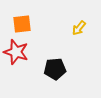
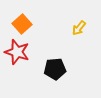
orange square: rotated 36 degrees counterclockwise
red star: moved 1 px right
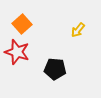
yellow arrow: moved 1 px left, 2 px down
black pentagon: rotated 10 degrees clockwise
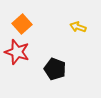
yellow arrow: moved 3 px up; rotated 70 degrees clockwise
black pentagon: rotated 15 degrees clockwise
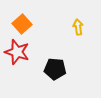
yellow arrow: rotated 63 degrees clockwise
black pentagon: rotated 15 degrees counterclockwise
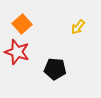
yellow arrow: rotated 133 degrees counterclockwise
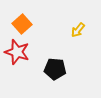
yellow arrow: moved 3 px down
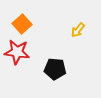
red star: rotated 10 degrees counterclockwise
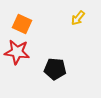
orange square: rotated 24 degrees counterclockwise
yellow arrow: moved 12 px up
